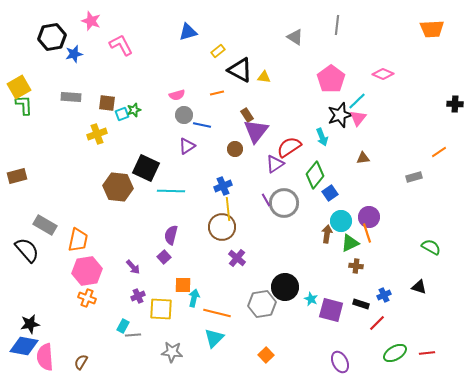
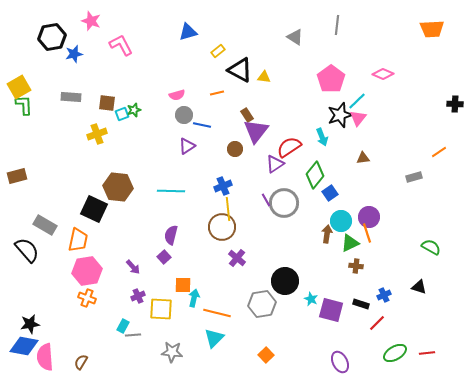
black square at (146, 168): moved 52 px left, 41 px down
black circle at (285, 287): moved 6 px up
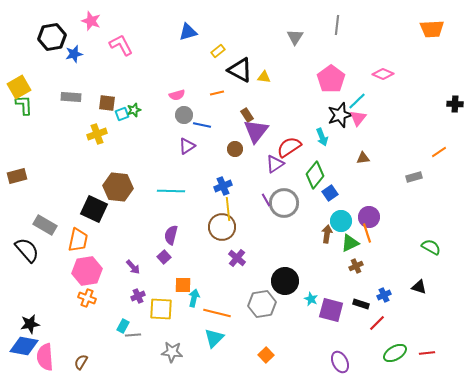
gray triangle at (295, 37): rotated 30 degrees clockwise
brown cross at (356, 266): rotated 32 degrees counterclockwise
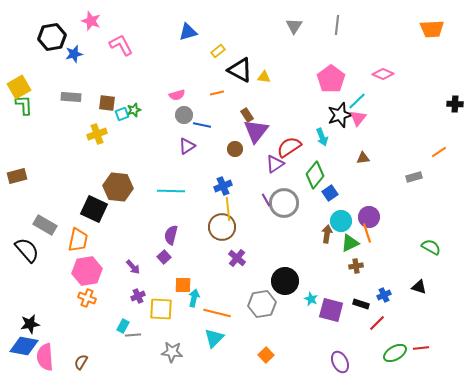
gray triangle at (295, 37): moved 1 px left, 11 px up
brown cross at (356, 266): rotated 16 degrees clockwise
red line at (427, 353): moved 6 px left, 5 px up
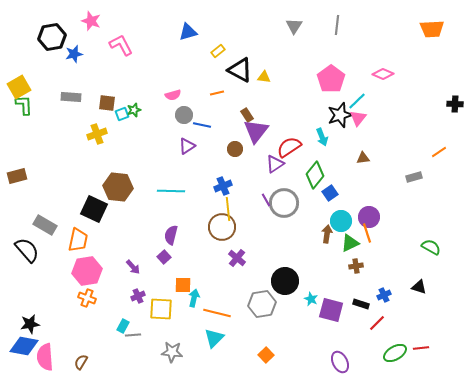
pink semicircle at (177, 95): moved 4 px left
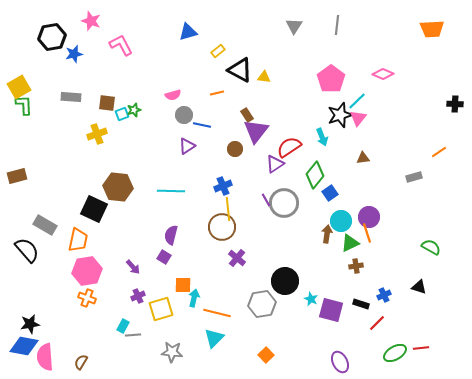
purple square at (164, 257): rotated 16 degrees counterclockwise
yellow square at (161, 309): rotated 20 degrees counterclockwise
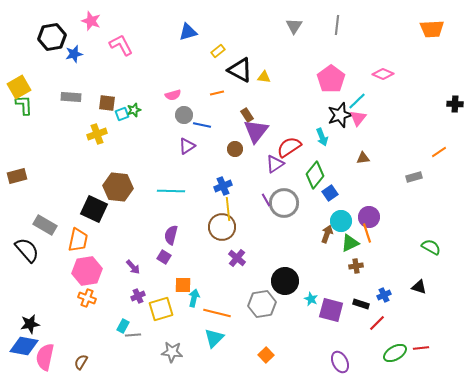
brown arrow at (327, 234): rotated 12 degrees clockwise
pink semicircle at (45, 357): rotated 16 degrees clockwise
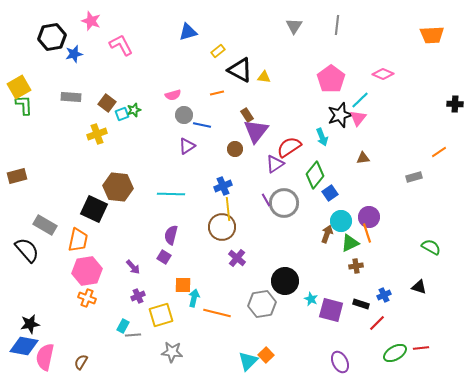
orange trapezoid at (432, 29): moved 6 px down
cyan line at (357, 101): moved 3 px right, 1 px up
brown square at (107, 103): rotated 30 degrees clockwise
cyan line at (171, 191): moved 3 px down
yellow square at (161, 309): moved 6 px down
cyan triangle at (214, 338): moved 34 px right, 23 px down
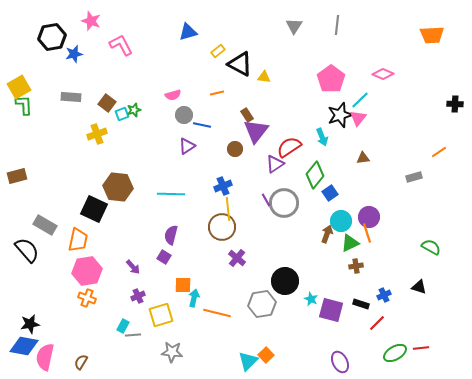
black triangle at (240, 70): moved 6 px up
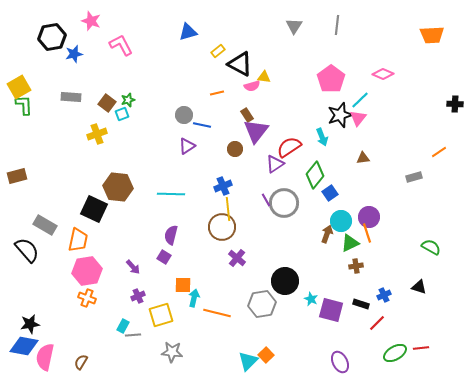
pink semicircle at (173, 95): moved 79 px right, 9 px up
green star at (134, 110): moved 6 px left, 10 px up
